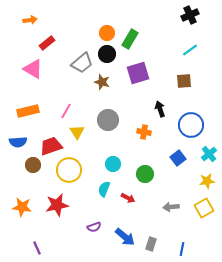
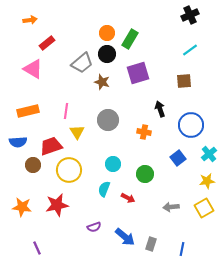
pink line: rotated 21 degrees counterclockwise
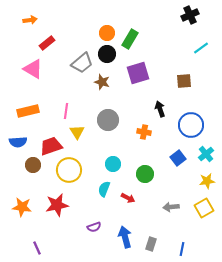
cyan line: moved 11 px right, 2 px up
cyan cross: moved 3 px left
blue arrow: rotated 145 degrees counterclockwise
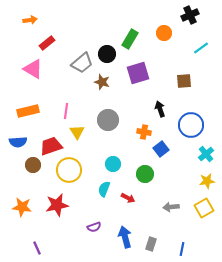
orange circle: moved 57 px right
blue square: moved 17 px left, 9 px up
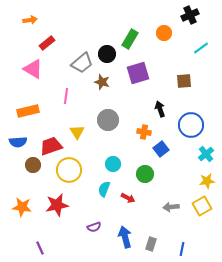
pink line: moved 15 px up
yellow square: moved 2 px left, 2 px up
purple line: moved 3 px right
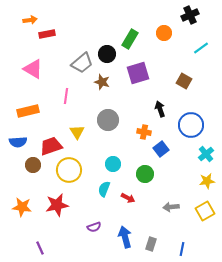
red rectangle: moved 9 px up; rotated 28 degrees clockwise
brown square: rotated 35 degrees clockwise
yellow square: moved 3 px right, 5 px down
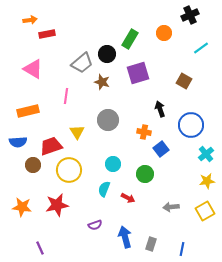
purple semicircle: moved 1 px right, 2 px up
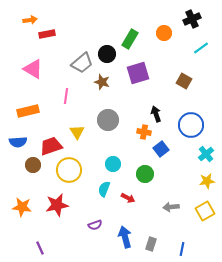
black cross: moved 2 px right, 4 px down
black arrow: moved 4 px left, 5 px down
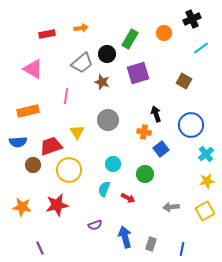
orange arrow: moved 51 px right, 8 px down
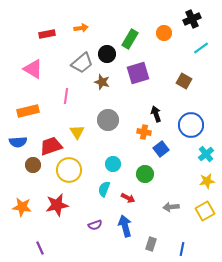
blue arrow: moved 11 px up
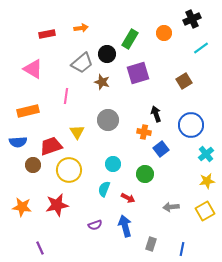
brown square: rotated 28 degrees clockwise
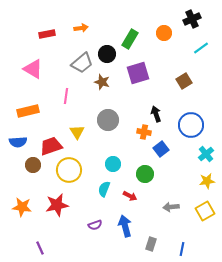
red arrow: moved 2 px right, 2 px up
